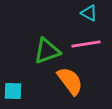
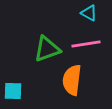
green triangle: moved 2 px up
orange semicircle: moved 2 px right, 1 px up; rotated 136 degrees counterclockwise
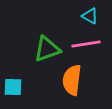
cyan triangle: moved 1 px right, 3 px down
cyan square: moved 4 px up
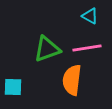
pink line: moved 1 px right, 4 px down
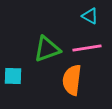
cyan square: moved 11 px up
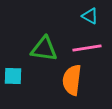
green triangle: moved 3 px left; rotated 28 degrees clockwise
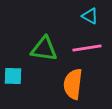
orange semicircle: moved 1 px right, 4 px down
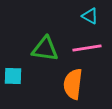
green triangle: moved 1 px right
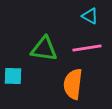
green triangle: moved 1 px left
